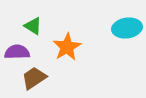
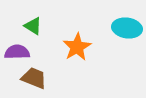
cyan ellipse: rotated 16 degrees clockwise
orange star: moved 10 px right
brown trapezoid: rotated 56 degrees clockwise
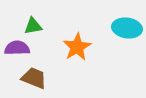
green triangle: rotated 42 degrees counterclockwise
purple semicircle: moved 4 px up
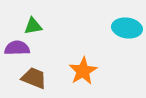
orange star: moved 6 px right, 24 px down
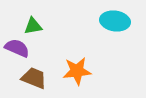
cyan ellipse: moved 12 px left, 7 px up
purple semicircle: rotated 25 degrees clockwise
orange star: moved 6 px left; rotated 24 degrees clockwise
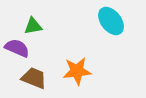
cyan ellipse: moved 4 px left; rotated 44 degrees clockwise
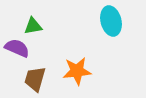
cyan ellipse: rotated 24 degrees clockwise
brown trapezoid: moved 1 px right, 1 px down; rotated 96 degrees counterclockwise
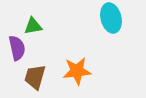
cyan ellipse: moved 3 px up
purple semicircle: rotated 55 degrees clockwise
brown trapezoid: moved 2 px up
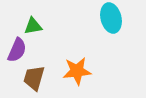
purple semicircle: moved 2 px down; rotated 35 degrees clockwise
brown trapezoid: moved 1 px left, 1 px down
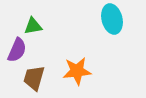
cyan ellipse: moved 1 px right, 1 px down
